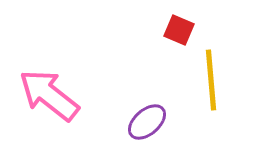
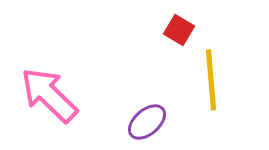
red square: rotated 8 degrees clockwise
pink arrow: rotated 6 degrees clockwise
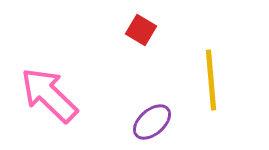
red square: moved 38 px left
purple ellipse: moved 5 px right
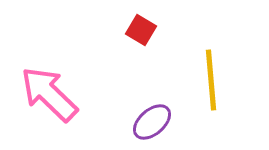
pink arrow: moved 1 px up
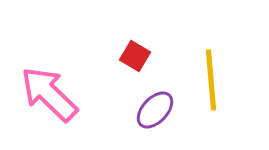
red square: moved 6 px left, 26 px down
purple ellipse: moved 3 px right, 12 px up; rotated 6 degrees counterclockwise
